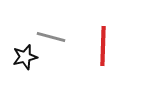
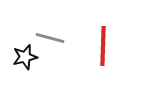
gray line: moved 1 px left, 1 px down
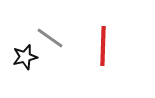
gray line: rotated 20 degrees clockwise
